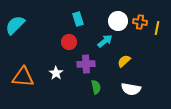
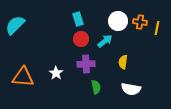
red circle: moved 12 px right, 3 px up
yellow semicircle: moved 1 px left, 1 px down; rotated 40 degrees counterclockwise
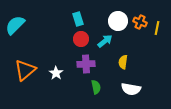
orange cross: rotated 16 degrees clockwise
orange triangle: moved 2 px right, 7 px up; rotated 45 degrees counterclockwise
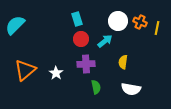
cyan rectangle: moved 1 px left
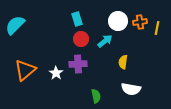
orange cross: rotated 32 degrees counterclockwise
purple cross: moved 8 px left
green semicircle: moved 9 px down
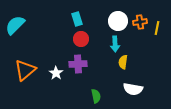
cyan arrow: moved 10 px right, 3 px down; rotated 126 degrees clockwise
white semicircle: moved 2 px right
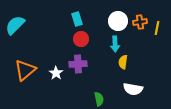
green semicircle: moved 3 px right, 3 px down
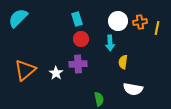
cyan semicircle: moved 3 px right, 7 px up
cyan arrow: moved 5 px left, 1 px up
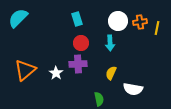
red circle: moved 4 px down
yellow semicircle: moved 12 px left, 11 px down; rotated 16 degrees clockwise
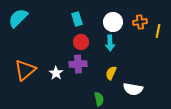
white circle: moved 5 px left, 1 px down
yellow line: moved 1 px right, 3 px down
red circle: moved 1 px up
